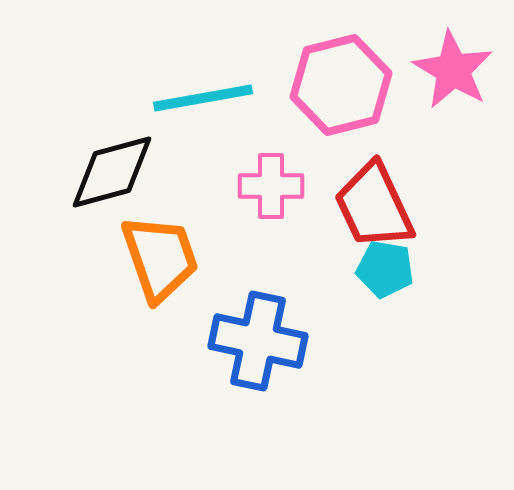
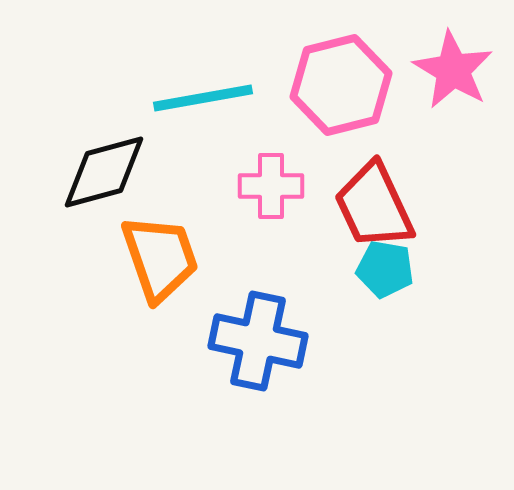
black diamond: moved 8 px left
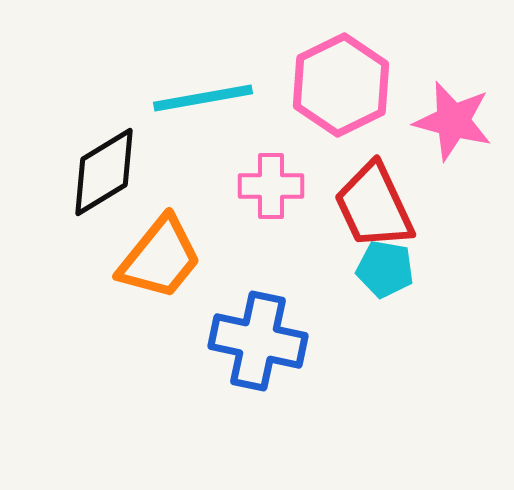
pink star: moved 51 px down; rotated 16 degrees counterclockwise
pink hexagon: rotated 12 degrees counterclockwise
black diamond: rotated 16 degrees counterclockwise
orange trapezoid: rotated 58 degrees clockwise
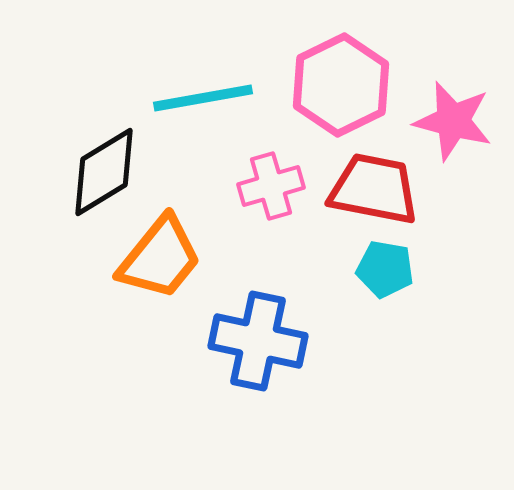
pink cross: rotated 16 degrees counterclockwise
red trapezoid: moved 17 px up; rotated 126 degrees clockwise
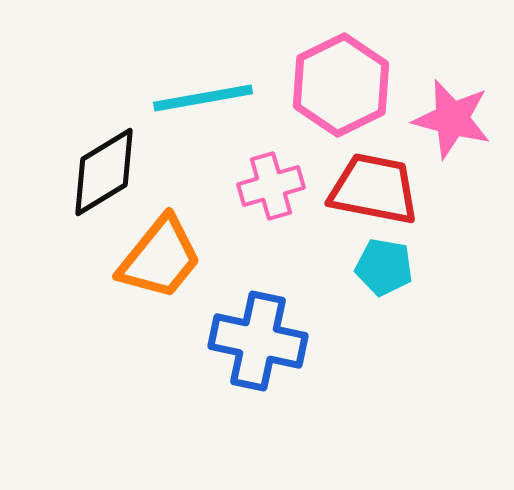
pink star: moved 1 px left, 2 px up
cyan pentagon: moved 1 px left, 2 px up
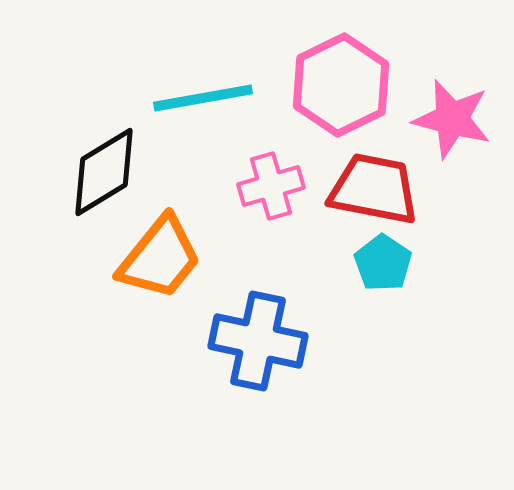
cyan pentagon: moved 1 px left, 4 px up; rotated 24 degrees clockwise
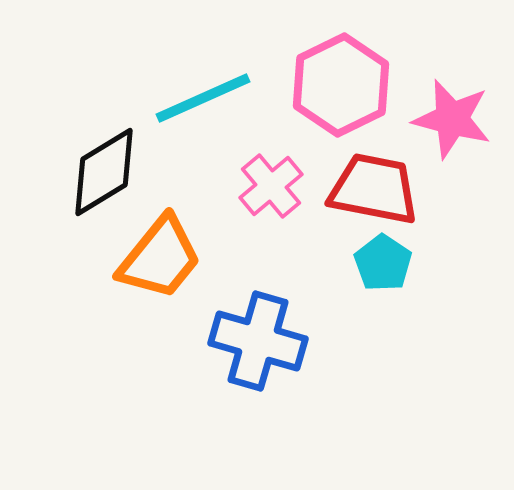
cyan line: rotated 14 degrees counterclockwise
pink cross: rotated 24 degrees counterclockwise
blue cross: rotated 4 degrees clockwise
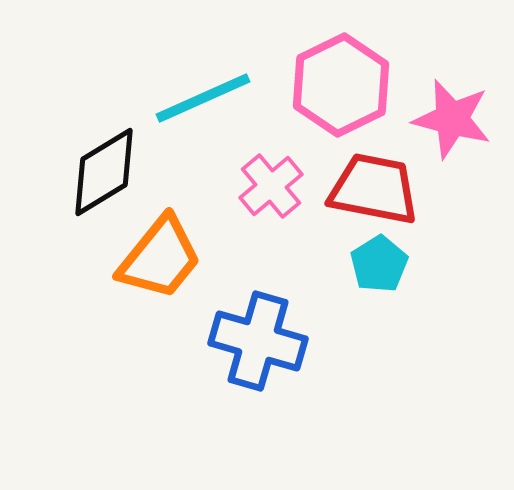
cyan pentagon: moved 4 px left, 1 px down; rotated 6 degrees clockwise
